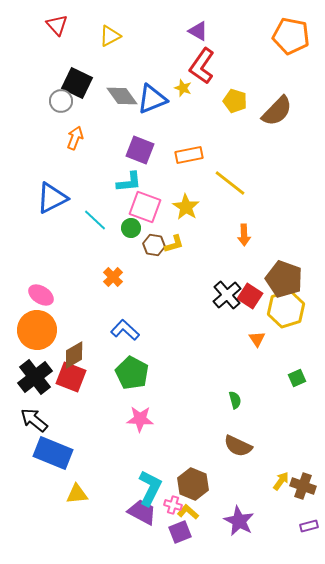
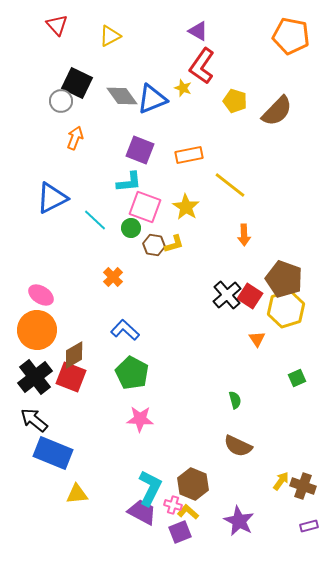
yellow line at (230, 183): moved 2 px down
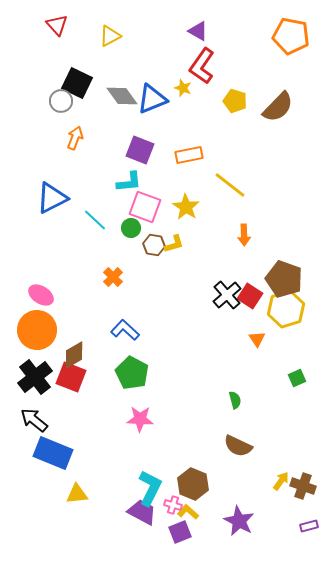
brown semicircle at (277, 111): moved 1 px right, 4 px up
